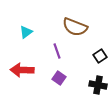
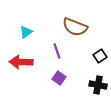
red arrow: moved 1 px left, 8 px up
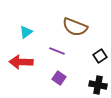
purple line: rotated 49 degrees counterclockwise
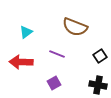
purple line: moved 3 px down
purple square: moved 5 px left, 5 px down; rotated 24 degrees clockwise
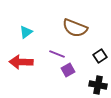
brown semicircle: moved 1 px down
purple square: moved 14 px right, 13 px up
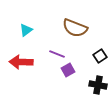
cyan triangle: moved 2 px up
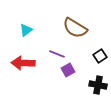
brown semicircle: rotated 10 degrees clockwise
red arrow: moved 2 px right, 1 px down
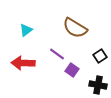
purple line: rotated 14 degrees clockwise
purple square: moved 4 px right; rotated 24 degrees counterclockwise
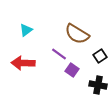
brown semicircle: moved 2 px right, 6 px down
purple line: moved 2 px right
